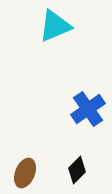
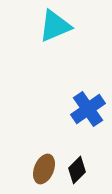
brown ellipse: moved 19 px right, 4 px up
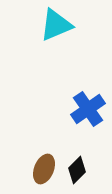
cyan triangle: moved 1 px right, 1 px up
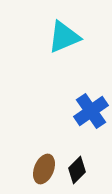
cyan triangle: moved 8 px right, 12 px down
blue cross: moved 3 px right, 2 px down
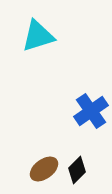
cyan triangle: moved 26 px left, 1 px up; rotated 6 degrees clockwise
brown ellipse: rotated 32 degrees clockwise
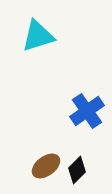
blue cross: moved 4 px left
brown ellipse: moved 2 px right, 3 px up
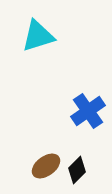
blue cross: moved 1 px right
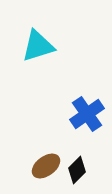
cyan triangle: moved 10 px down
blue cross: moved 1 px left, 3 px down
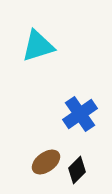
blue cross: moved 7 px left
brown ellipse: moved 4 px up
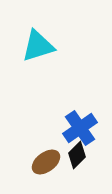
blue cross: moved 14 px down
black diamond: moved 15 px up
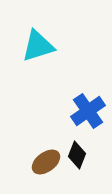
blue cross: moved 8 px right, 17 px up
black diamond: rotated 24 degrees counterclockwise
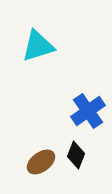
black diamond: moved 1 px left
brown ellipse: moved 5 px left
